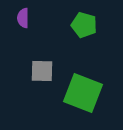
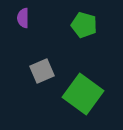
gray square: rotated 25 degrees counterclockwise
green square: moved 1 px down; rotated 15 degrees clockwise
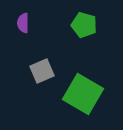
purple semicircle: moved 5 px down
green square: rotated 6 degrees counterclockwise
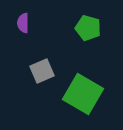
green pentagon: moved 4 px right, 3 px down
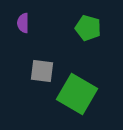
gray square: rotated 30 degrees clockwise
green square: moved 6 px left
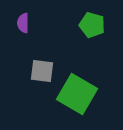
green pentagon: moved 4 px right, 3 px up
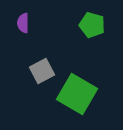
gray square: rotated 35 degrees counterclockwise
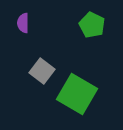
green pentagon: rotated 10 degrees clockwise
gray square: rotated 25 degrees counterclockwise
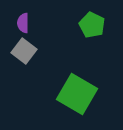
gray square: moved 18 px left, 20 px up
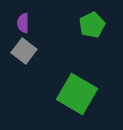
green pentagon: rotated 20 degrees clockwise
